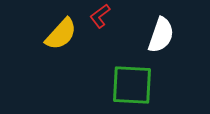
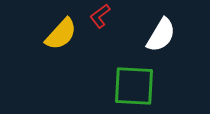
white semicircle: rotated 12 degrees clockwise
green square: moved 2 px right, 1 px down
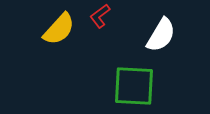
yellow semicircle: moved 2 px left, 5 px up
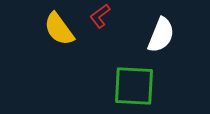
yellow semicircle: rotated 102 degrees clockwise
white semicircle: rotated 9 degrees counterclockwise
